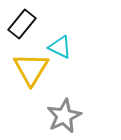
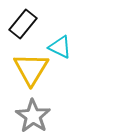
black rectangle: moved 1 px right
gray star: moved 31 px left; rotated 12 degrees counterclockwise
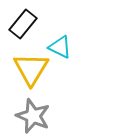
gray star: rotated 12 degrees counterclockwise
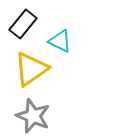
cyan triangle: moved 6 px up
yellow triangle: rotated 24 degrees clockwise
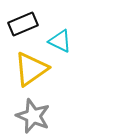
black rectangle: rotated 28 degrees clockwise
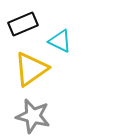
gray star: rotated 8 degrees counterclockwise
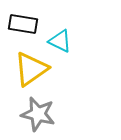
black rectangle: rotated 32 degrees clockwise
gray star: moved 5 px right, 2 px up
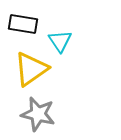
cyan triangle: rotated 30 degrees clockwise
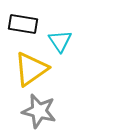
gray star: moved 1 px right, 3 px up
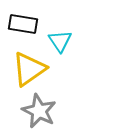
yellow triangle: moved 2 px left
gray star: rotated 12 degrees clockwise
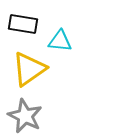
cyan triangle: rotated 50 degrees counterclockwise
gray star: moved 14 px left, 5 px down
